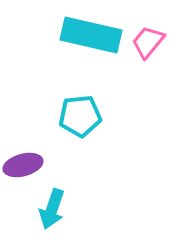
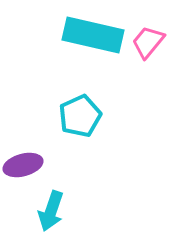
cyan rectangle: moved 2 px right
cyan pentagon: rotated 18 degrees counterclockwise
cyan arrow: moved 1 px left, 2 px down
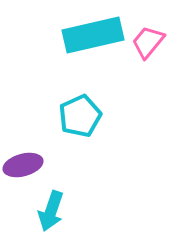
cyan rectangle: rotated 26 degrees counterclockwise
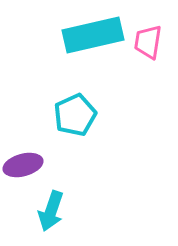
pink trapezoid: rotated 30 degrees counterclockwise
cyan pentagon: moved 5 px left, 1 px up
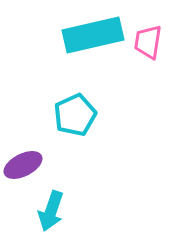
purple ellipse: rotated 12 degrees counterclockwise
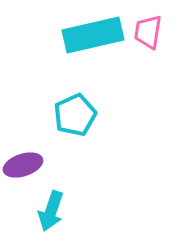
pink trapezoid: moved 10 px up
purple ellipse: rotated 9 degrees clockwise
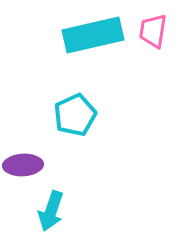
pink trapezoid: moved 5 px right, 1 px up
purple ellipse: rotated 15 degrees clockwise
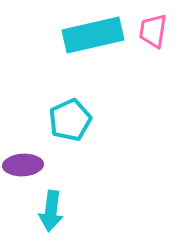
cyan pentagon: moved 5 px left, 5 px down
cyan arrow: rotated 12 degrees counterclockwise
